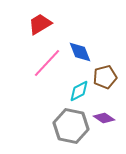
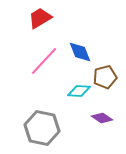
red trapezoid: moved 6 px up
pink line: moved 3 px left, 2 px up
cyan diamond: rotated 30 degrees clockwise
purple diamond: moved 2 px left
gray hexagon: moved 29 px left, 2 px down
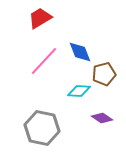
brown pentagon: moved 1 px left, 3 px up
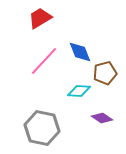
brown pentagon: moved 1 px right, 1 px up
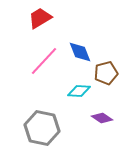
brown pentagon: moved 1 px right
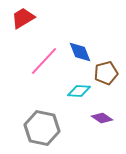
red trapezoid: moved 17 px left
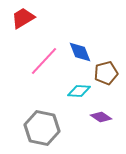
purple diamond: moved 1 px left, 1 px up
